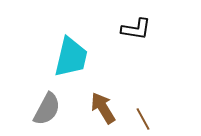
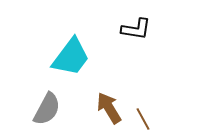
cyan trapezoid: rotated 24 degrees clockwise
brown arrow: moved 6 px right
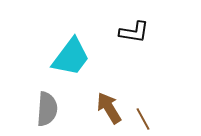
black L-shape: moved 2 px left, 3 px down
gray semicircle: rotated 24 degrees counterclockwise
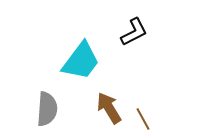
black L-shape: rotated 36 degrees counterclockwise
cyan trapezoid: moved 10 px right, 4 px down
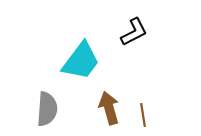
brown arrow: rotated 16 degrees clockwise
brown line: moved 4 px up; rotated 20 degrees clockwise
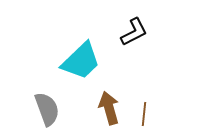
cyan trapezoid: rotated 9 degrees clockwise
gray semicircle: rotated 24 degrees counterclockwise
brown line: moved 1 px right, 1 px up; rotated 15 degrees clockwise
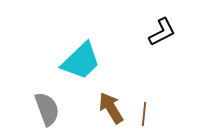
black L-shape: moved 28 px right
brown arrow: moved 2 px right; rotated 16 degrees counterclockwise
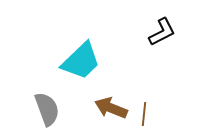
brown arrow: rotated 36 degrees counterclockwise
